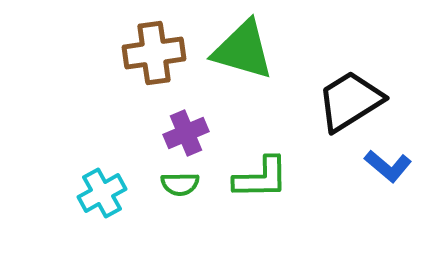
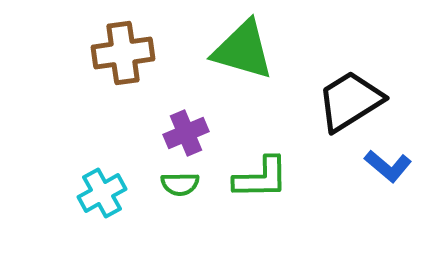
brown cross: moved 31 px left
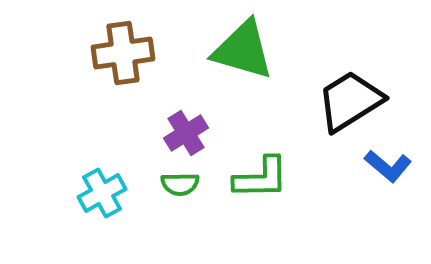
purple cross: rotated 9 degrees counterclockwise
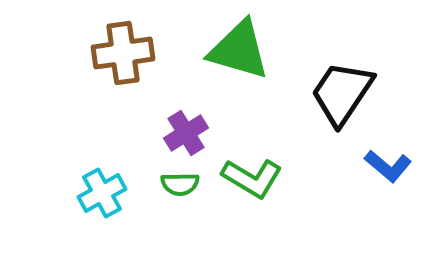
green triangle: moved 4 px left
black trapezoid: moved 8 px left, 8 px up; rotated 24 degrees counterclockwise
green L-shape: moved 9 px left; rotated 32 degrees clockwise
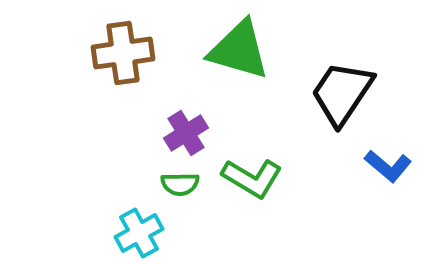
cyan cross: moved 37 px right, 40 px down
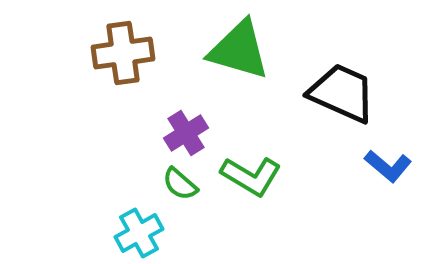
black trapezoid: rotated 80 degrees clockwise
green L-shape: moved 1 px left, 2 px up
green semicircle: rotated 42 degrees clockwise
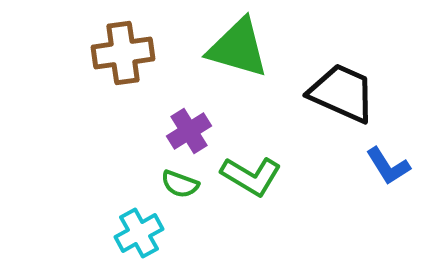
green triangle: moved 1 px left, 2 px up
purple cross: moved 3 px right, 2 px up
blue L-shape: rotated 18 degrees clockwise
green semicircle: rotated 21 degrees counterclockwise
